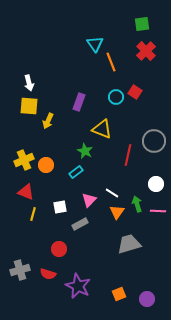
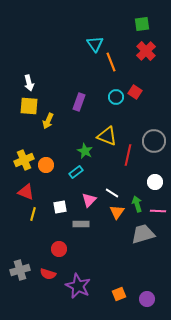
yellow triangle: moved 5 px right, 7 px down
white circle: moved 1 px left, 2 px up
gray rectangle: moved 1 px right; rotated 28 degrees clockwise
gray trapezoid: moved 14 px right, 10 px up
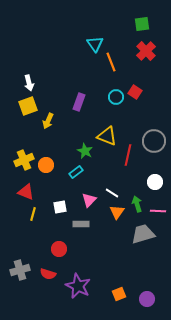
yellow square: moved 1 px left; rotated 24 degrees counterclockwise
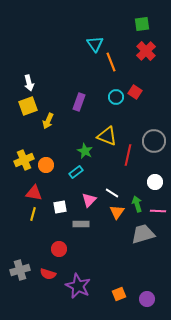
red triangle: moved 8 px right, 1 px down; rotated 12 degrees counterclockwise
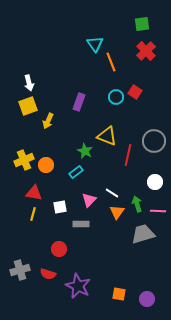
orange square: rotated 32 degrees clockwise
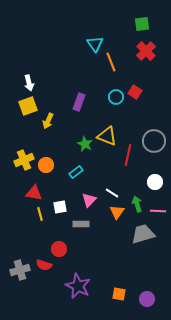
green star: moved 7 px up
yellow line: moved 7 px right; rotated 32 degrees counterclockwise
red semicircle: moved 4 px left, 9 px up
